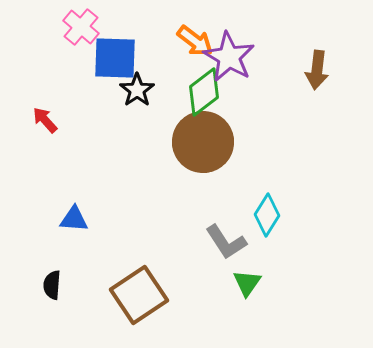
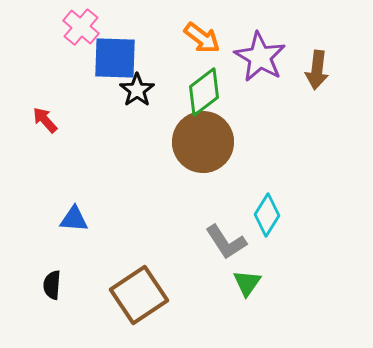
orange arrow: moved 7 px right, 3 px up
purple star: moved 31 px right
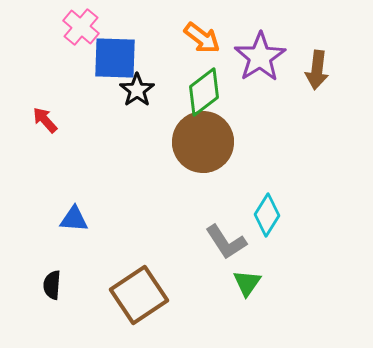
purple star: rotated 9 degrees clockwise
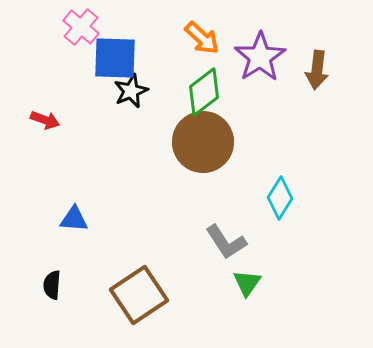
orange arrow: rotated 6 degrees clockwise
black star: moved 6 px left, 1 px down; rotated 12 degrees clockwise
red arrow: rotated 152 degrees clockwise
cyan diamond: moved 13 px right, 17 px up
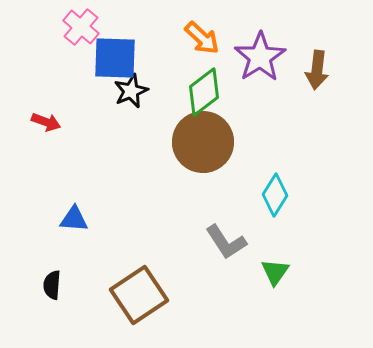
red arrow: moved 1 px right, 2 px down
cyan diamond: moved 5 px left, 3 px up
green triangle: moved 28 px right, 11 px up
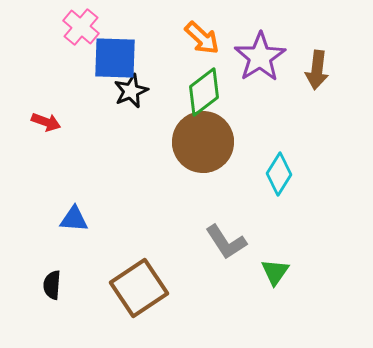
cyan diamond: moved 4 px right, 21 px up
brown square: moved 7 px up
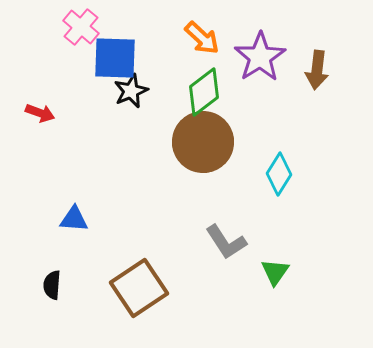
red arrow: moved 6 px left, 9 px up
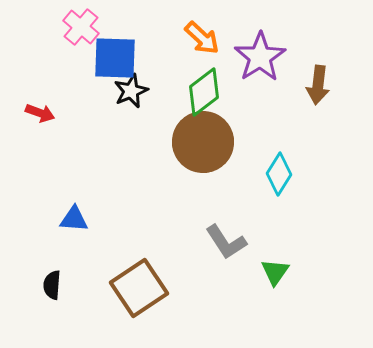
brown arrow: moved 1 px right, 15 px down
